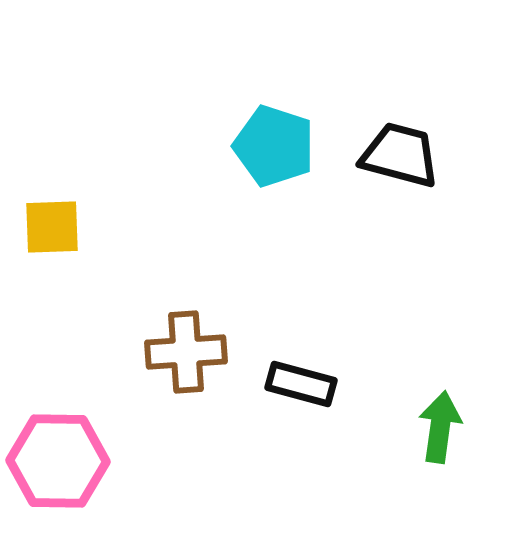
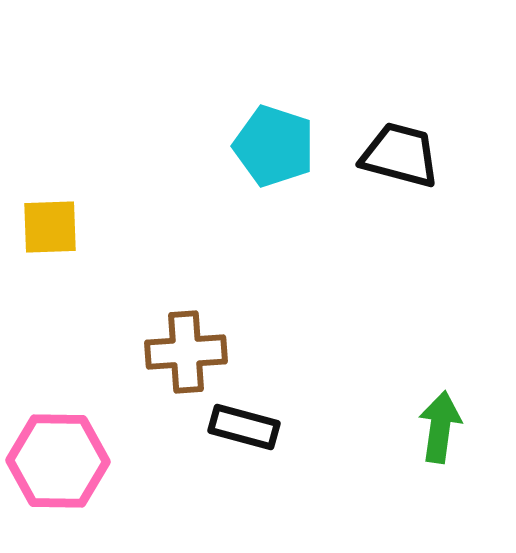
yellow square: moved 2 px left
black rectangle: moved 57 px left, 43 px down
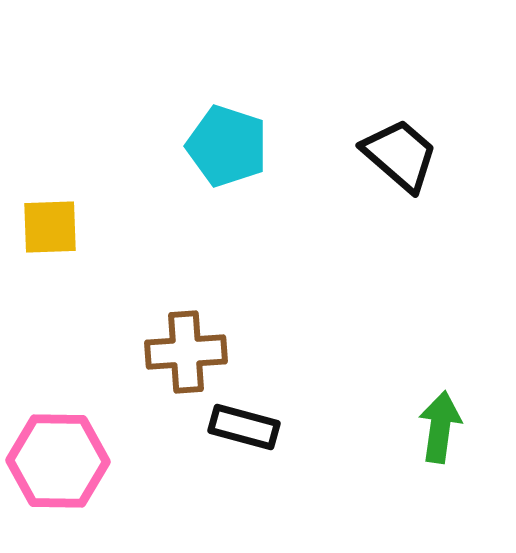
cyan pentagon: moved 47 px left
black trapezoid: rotated 26 degrees clockwise
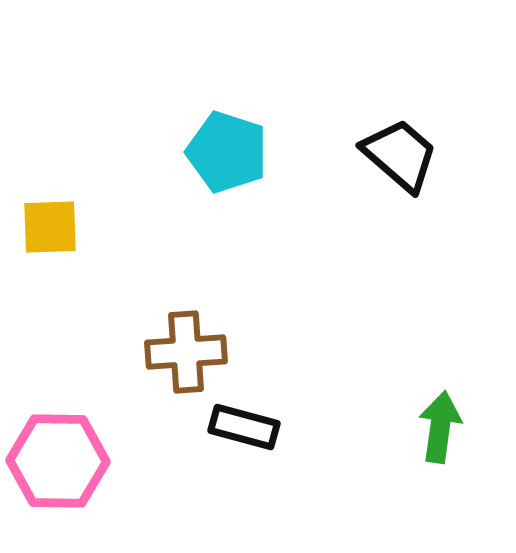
cyan pentagon: moved 6 px down
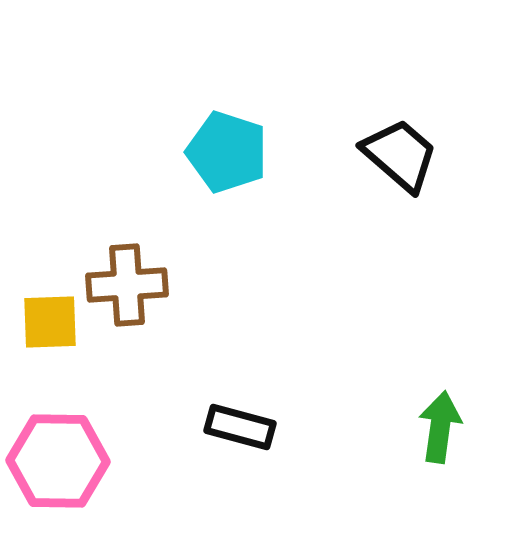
yellow square: moved 95 px down
brown cross: moved 59 px left, 67 px up
black rectangle: moved 4 px left
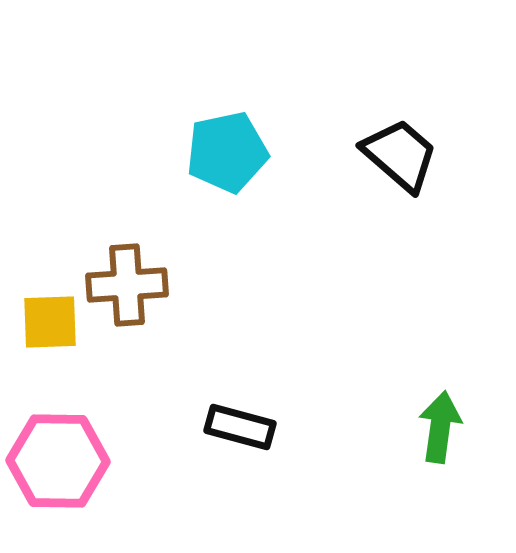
cyan pentagon: rotated 30 degrees counterclockwise
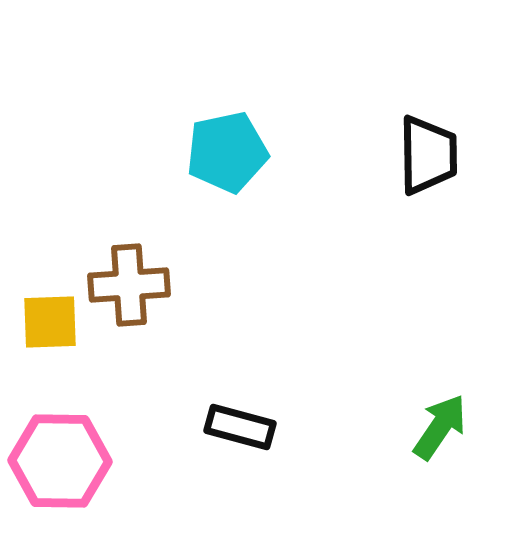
black trapezoid: moved 28 px right; rotated 48 degrees clockwise
brown cross: moved 2 px right
green arrow: rotated 26 degrees clockwise
pink hexagon: moved 2 px right
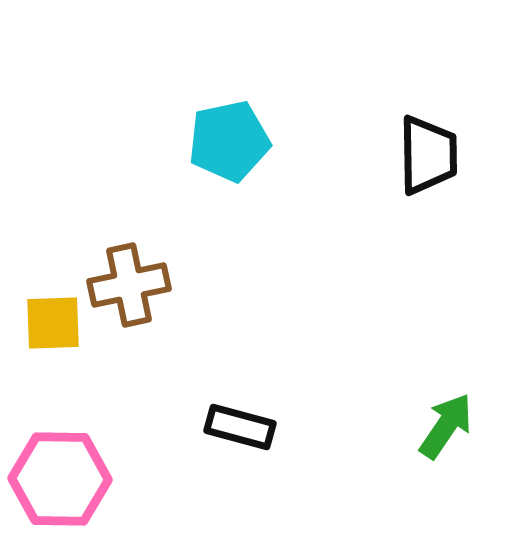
cyan pentagon: moved 2 px right, 11 px up
brown cross: rotated 8 degrees counterclockwise
yellow square: moved 3 px right, 1 px down
green arrow: moved 6 px right, 1 px up
pink hexagon: moved 18 px down
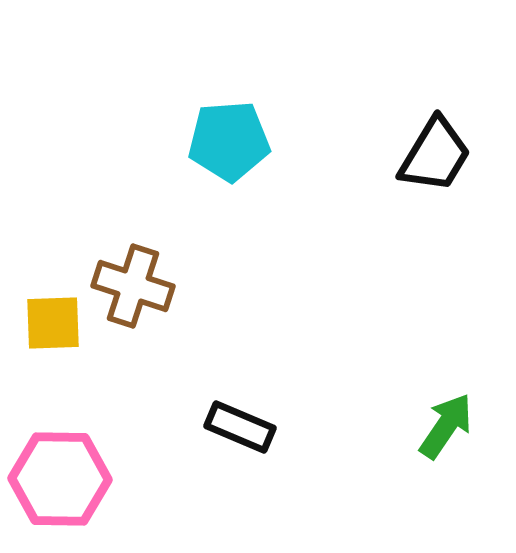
cyan pentagon: rotated 8 degrees clockwise
black trapezoid: moved 7 px right; rotated 32 degrees clockwise
brown cross: moved 4 px right, 1 px down; rotated 30 degrees clockwise
black rectangle: rotated 8 degrees clockwise
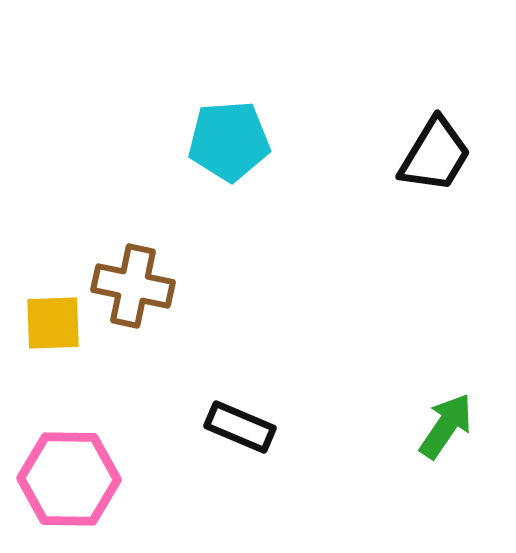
brown cross: rotated 6 degrees counterclockwise
pink hexagon: moved 9 px right
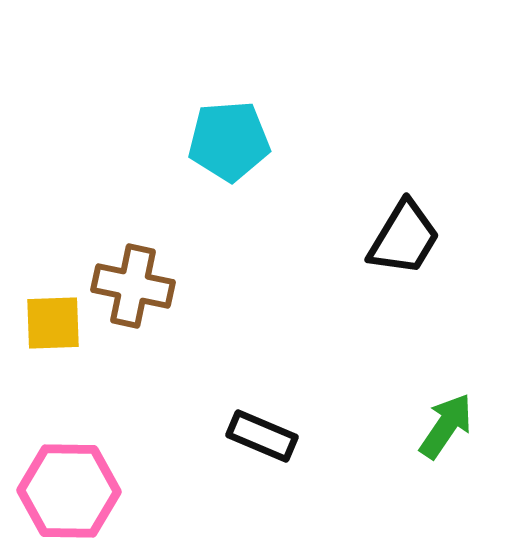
black trapezoid: moved 31 px left, 83 px down
black rectangle: moved 22 px right, 9 px down
pink hexagon: moved 12 px down
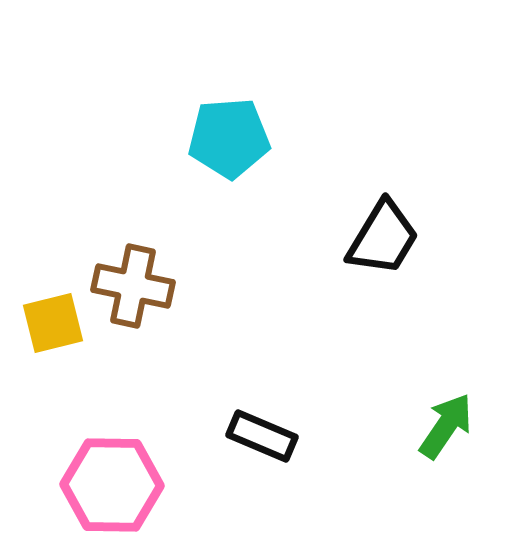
cyan pentagon: moved 3 px up
black trapezoid: moved 21 px left
yellow square: rotated 12 degrees counterclockwise
pink hexagon: moved 43 px right, 6 px up
